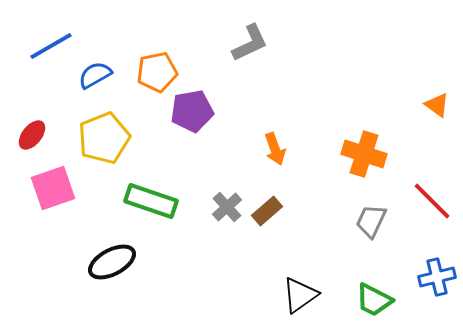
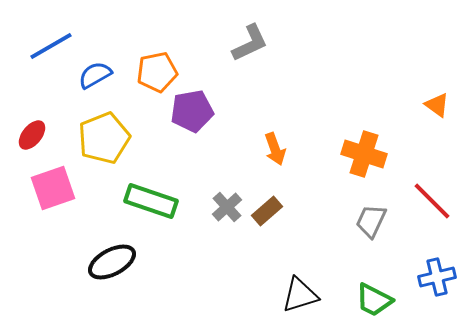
black triangle: rotated 18 degrees clockwise
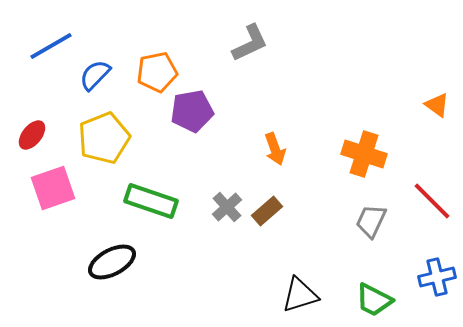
blue semicircle: rotated 16 degrees counterclockwise
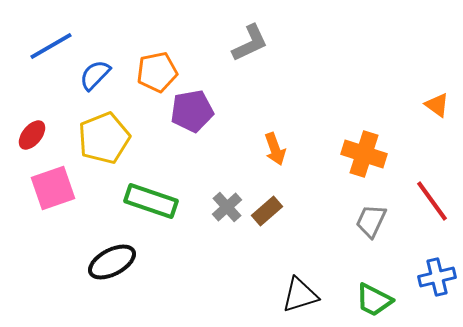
red line: rotated 9 degrees clockwise
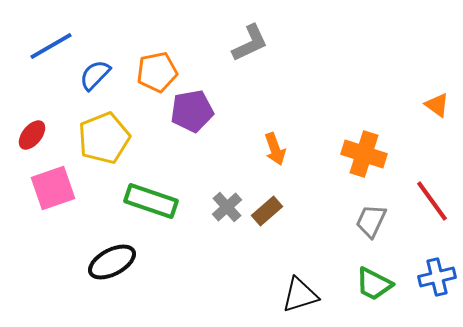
green trapezoid: moved 16 px up
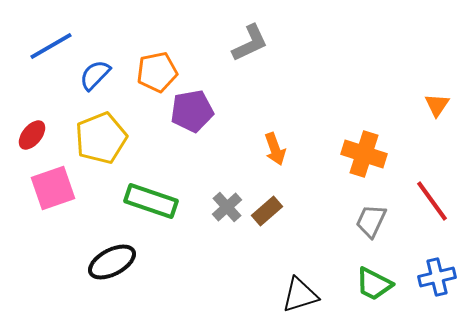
orange triangle: rotated 28 degrees clockwise
yellow pentagon: moved 3 px left
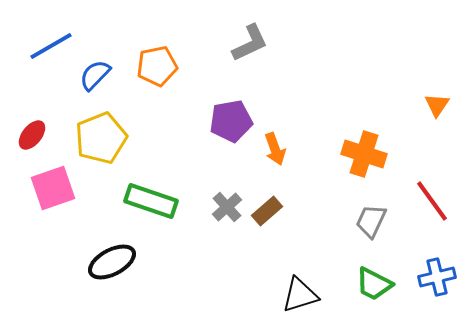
orange pentagon: moved 6 px up
purple pentagon: moved 39 px right, 10 px down
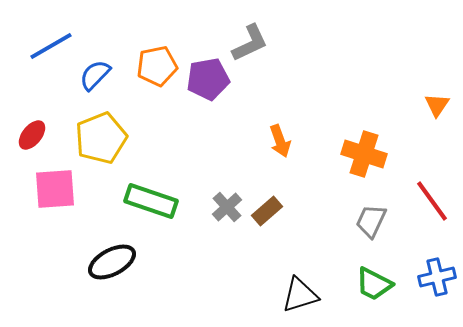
purple pentagon: moved 23 px left, 42 px up
orange arrow: moved 5 px right, 8 px up
pink square: moved 2 px right, 1 px down; rotated 15 degrees clockwise
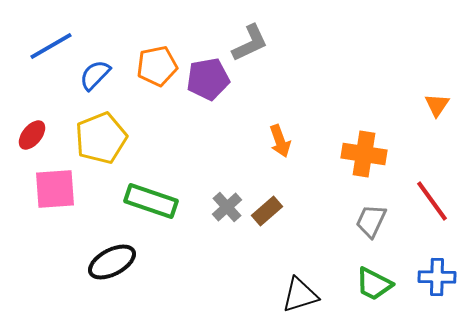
orange cross: rotated 9 degrees counterclockwise
blue cross: rotated 15 degrees clockwise
